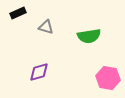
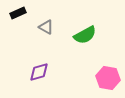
gray triangle: rotated 14 degrees clockwise
green semicircle: moved 4 px left, 1 px up; rotated 20 degrees counterclockwise
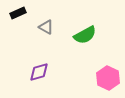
pink hexagon: rotated 15 degrees clockwise
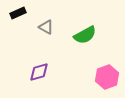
pink hexagon: moved 1 px left, 1 px up; rotated 15 degrees clockwise
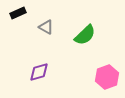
green semicircle: rotated 15 degrees counterclockwise
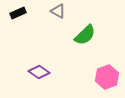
gray triangle: moved 12 px right, 16 px up
purple diamond: rotated 50 degrees clockwise
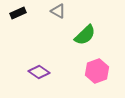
pink hexagon: moved 10 px left, 6 px up
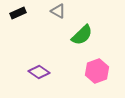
green semicircle: moved 3 px left
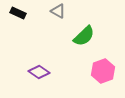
black rectangle: rotated 49 degrees clockwise
green semicircle: moved 2 px right, 1 px down
pink hexagon: moved 6 px right
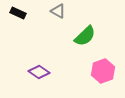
green semicircle: moved 1 px right
